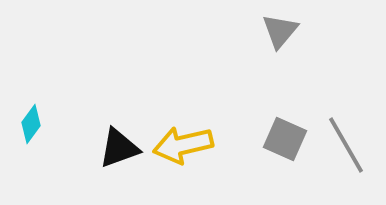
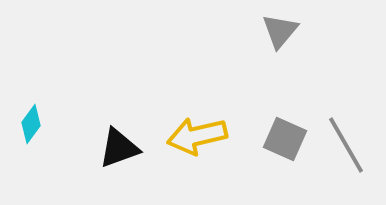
yellow arrow: moved 14 px right, 9 px up
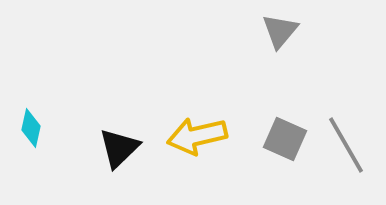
cyan diamond: moved 4 px down; rotated 24 degrees counterclockwise
black triangle: rotated 24 degrees counterclockwise
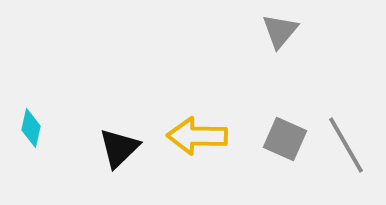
yellow arrow: rotated 14 degrees clockwise
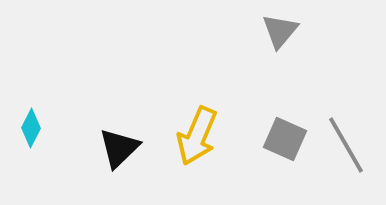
cyan diamond: rotated 15 degrees clockwise
yellow arrow: rotated 68 degrees counterclockwise
